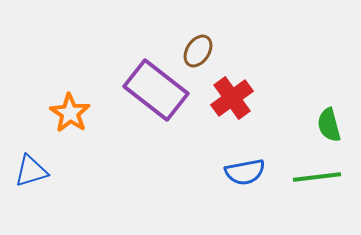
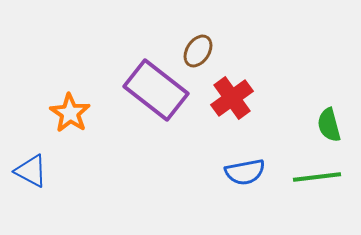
blue triangle: rotated 45 degrees clockwise
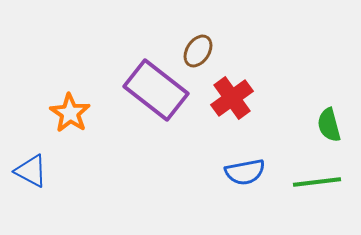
green line: moved 5 px down
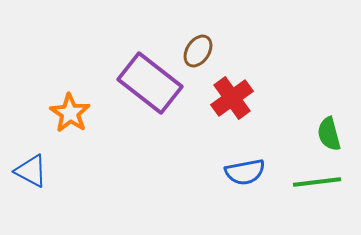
purple rectangle: moved 6 px left, 7 px up
green semicircle: moved 9 px down
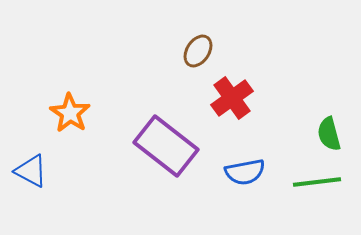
purple rectangle: moved 16 px right, 63 px down
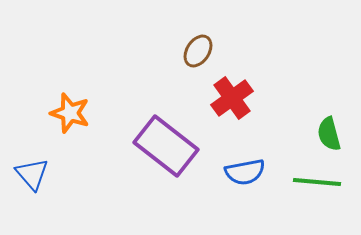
orange star: rotated 15 degrees counterclockwise
blue triangle: moved 1 px right, 3 px down; rotated 21 degrees clockwise
green line: rotated 12 degrees clockwise
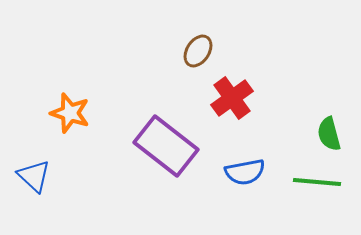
blue triangle: moved 2 px right, 2 px down; rotated 6 degrees counterclockwise
